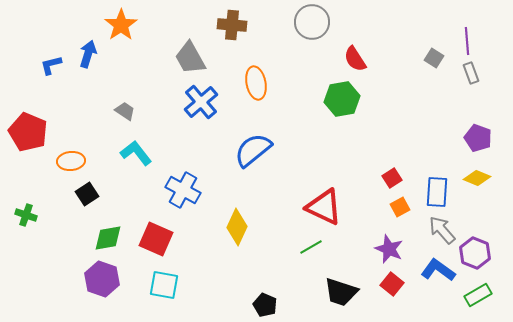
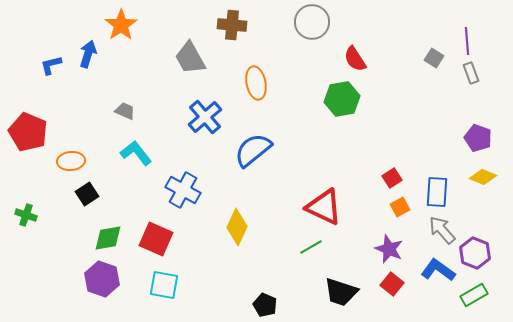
blue cross at (201, 102): moved 4 px right, 15 px down
gray trapezoid at (125, 111): rotated 10 degrees counterclockwise
yellow diamond at (477, 178): moved 6 px right, 1 px up
green rectangle at (478, 295): moved 4 px left
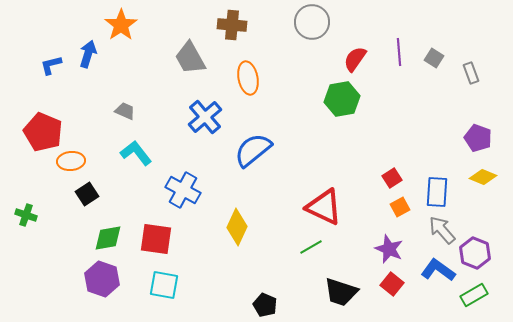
purple line at (467, 41): moved 68 px left, 11 px down
red semicircle at (355, 59): rotated 68 degrees clockwise
orange ellipse at (256, 83): moved 8 px left, 5 px up
red pentagon at (28, 132): moved 15 px right
red square at (156, 239): rotated 16 degrees counterclockwise
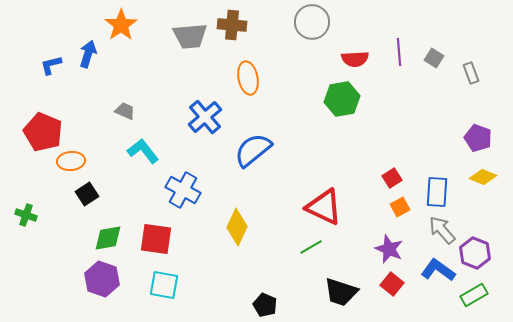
gray trapezoid at (190, 58): moved 22 px up; rotated 66 degrees counterclockwise
red semicircle at (355, 59): rotated 128 degrees counterclockwise
cyan L-shape at (136, 153): moved 7 px right, 2 px up
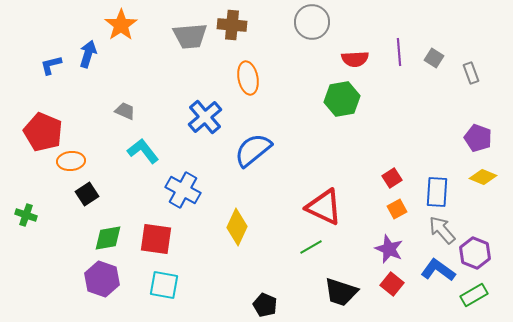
orange square at (400, 207): moved 3 px left, 2 px down
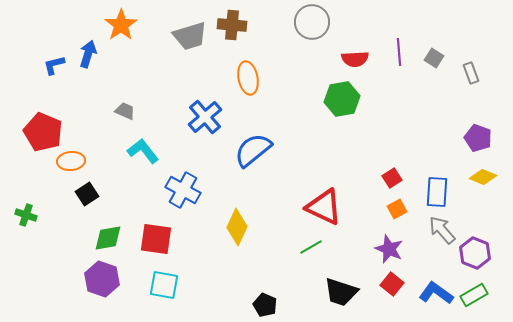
gray trapezoid at (190, 36): rotated 12 degrees counterclockwise
blue L-shape at (51, 65): moved 3 px right
blue L-shape at (438, 270): moved 2 px left, 23 px down
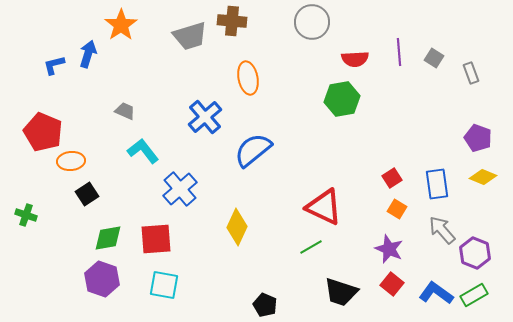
brown cross at (232, 25): moved 4 px up
blue cross at (183, 190): moved 3 px left, 1 px up; rotated 20 degrees clockwise
blue rectangle at (437, 192): moved 8 px up; rotated 12 degrees counterclockwise
orange square at (397, 209): rotated 30 degrees counterclockwise
red square at (156, 239): rotated 12 degrees counterclockwise
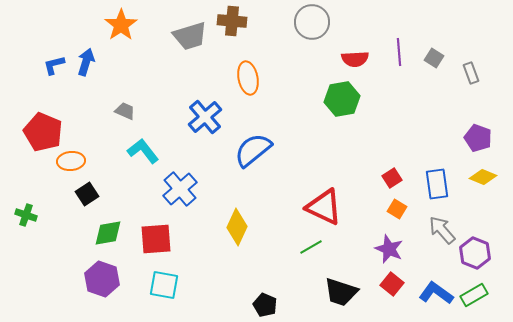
blue arrow at (88, 54): moved 2 px left, 8 px down
green diamond at (108, 238): moved 5 px up
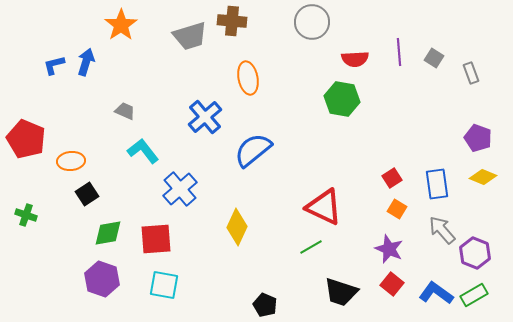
green hexagon at (342, 99): rotated 20 degrees clockwise
red pentagon at (43, 132): moved 17 px left, 7 px down
